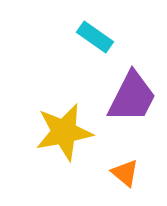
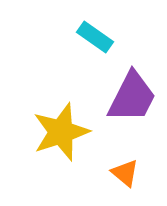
yellow star: moved 3 px left; rotated 8 degrees counterclockwise
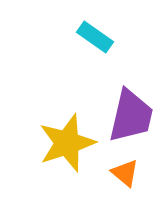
purple trapezoid: moved 1 px left, 19 px down; rotated 14 degrees counterclockwise
yellow star: moved 6 px right, 11 px down
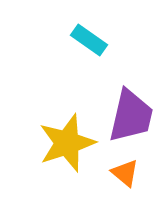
cyan rectangle: moved 6 px left, 3 px down
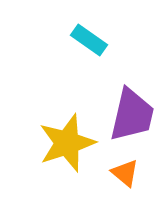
purple trapezoid: moved 1 px right, 1 px up
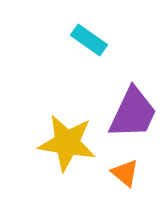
purple trapezoid: moved 1 px right, 2 px up; rotated 12 degrees clockwise
yellow star: rotated 28 degrees clockwise
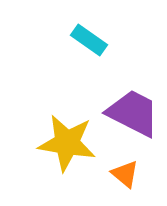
purple trapezoid: rotated 88 degrees counterclockwise
orange triangle: moved 1 px down
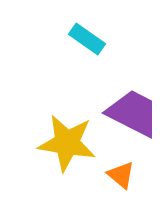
cyan rectangle: moved 2 px left, 1 px up
orange triangle: moved 4 px left, 1 px down
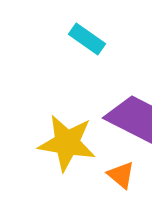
purple trapezoid: moved 5 px down
